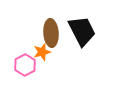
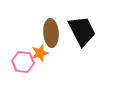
orange star: moved 2 px left, 1 px down
pink hexagon: moved 2 px left, 3 px up; rotated 25 degrees counterclockwise
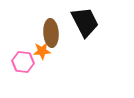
black trapezoid: moved 3 px right, 9 px up
orange star: moved 2 px right, 2 px up; rotated 12 degrees clockwise
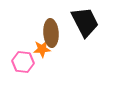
orange star: moved 2 px up
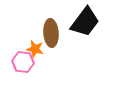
black trapezoid: rotated 64 degrees clockwise
orange star: moved 7 px left; rotated 18 degrees clockwise
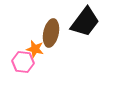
brown ellipse: rotated 16 degrees clockwise
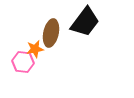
orange star: rotated 24 degrees counterclockwise
